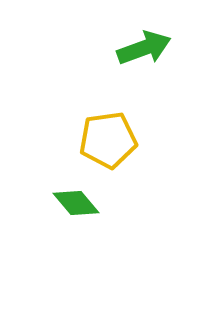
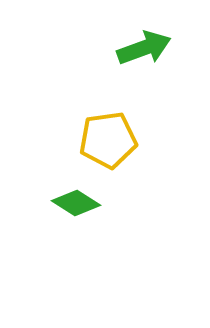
green diamond: rotated 18 degrees counterclockwise
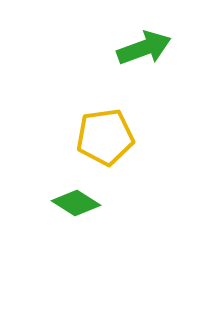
yellow pentagon: moved 3 px left, 3 px up
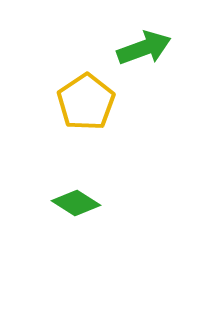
yellow pentagon: moved 19 px left, 35 px up; rotated 26 degrees counterclockwise
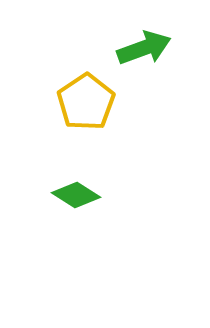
green diamond: moved 8 px up
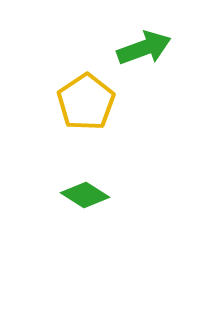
green diamond: moved 9 px right
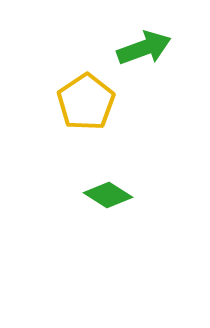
green diamond: moved 23 px right
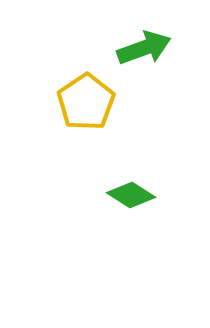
green diamond: moved 23 px right
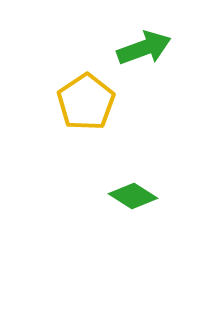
green diamond: moved 2 px right, 1 px down
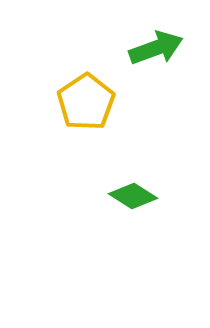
green arrow: moved 12 px right
